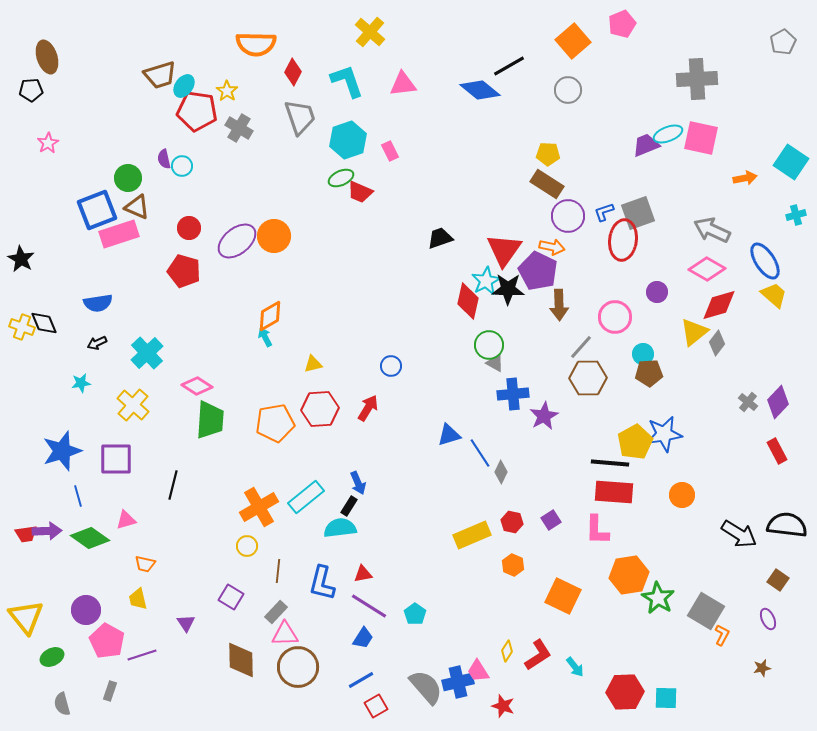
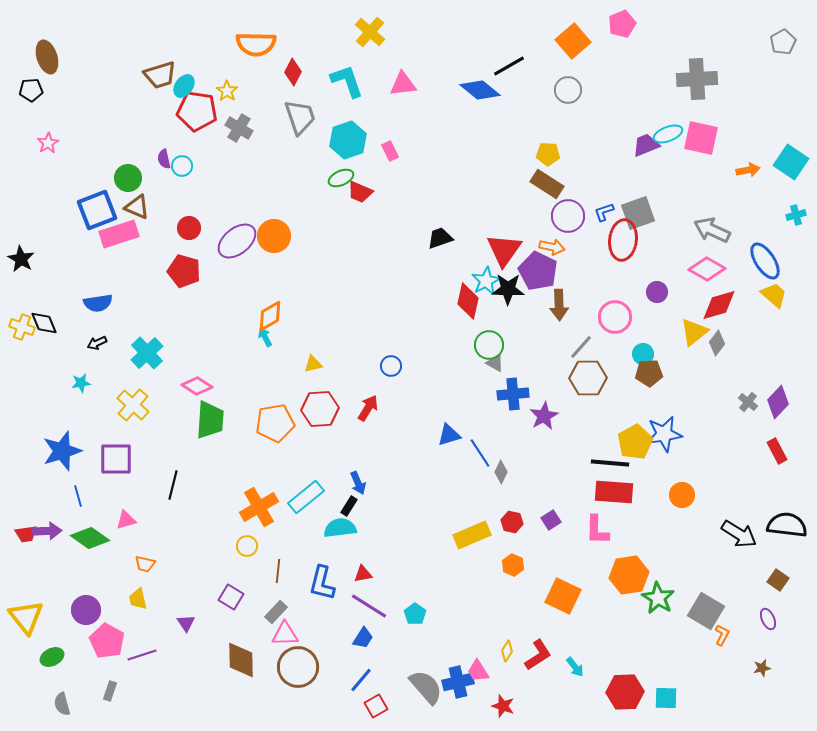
orange arrow at (745, 178): moved 3 px right, 8 px up
blue line at (361, 680): rotated 20 degrees counterclockwise
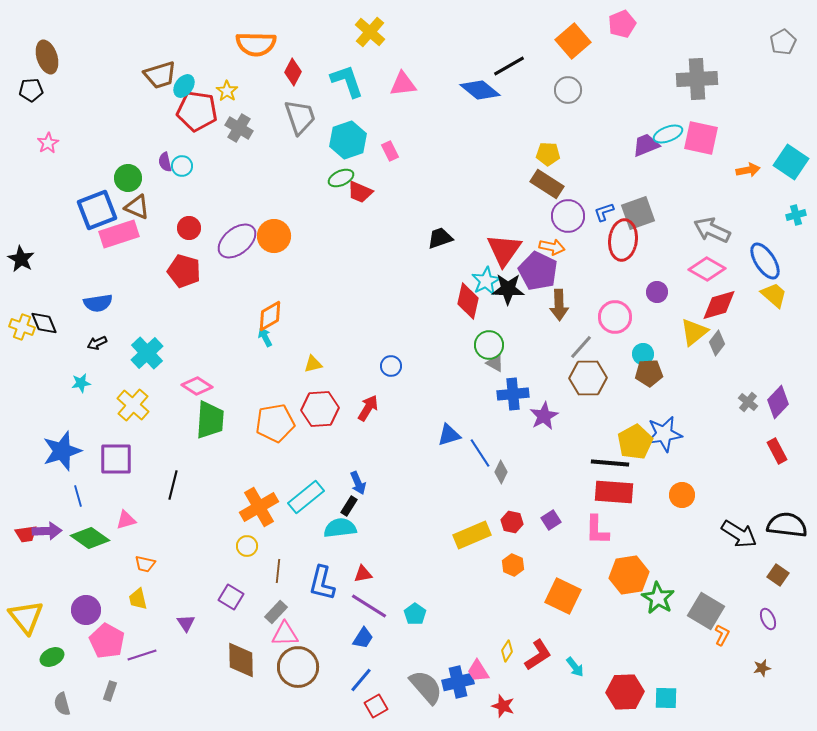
purple semicircle at (164, 159): moved 1 px right, 3 px down
brown square at (778, 580): moved 5 px up
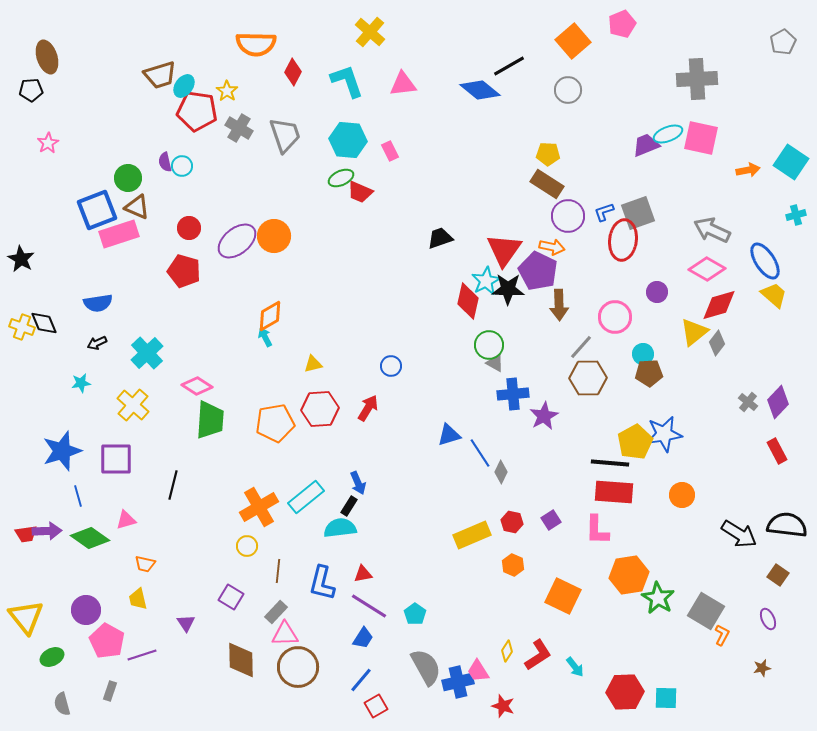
gray trapezoid at (300, 117): moved 15 px left, 18 px down
cyan hexagon at (348, 140): rotated 24 degrees clockwise
gray semicircle at (426, 687): moved 20 px up; rotated 12 degrees clockwise
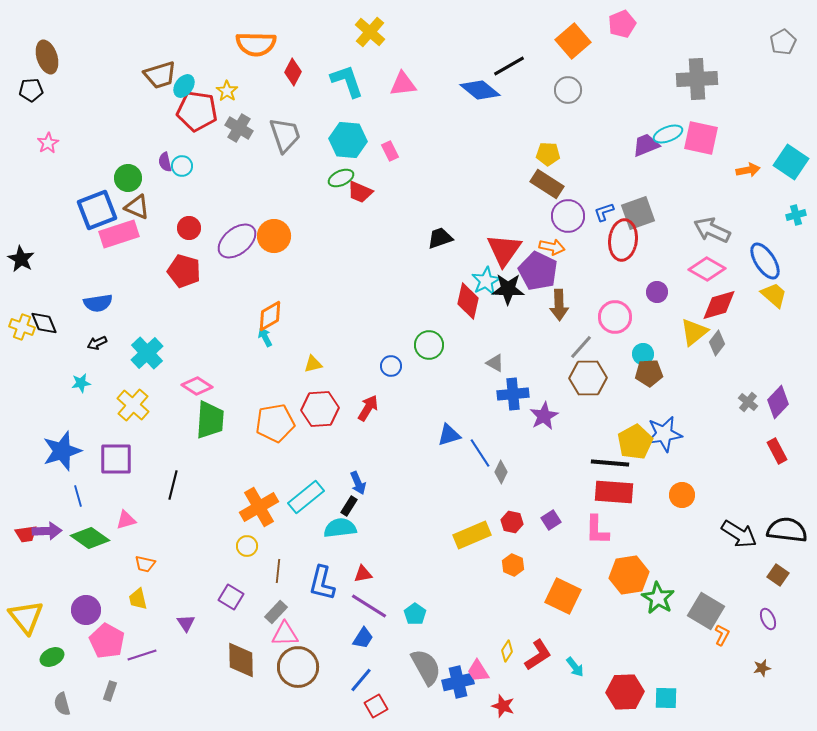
green circle at (489, 345): moved 60 px left
black semicircle at (787, 525): moved 5 px down
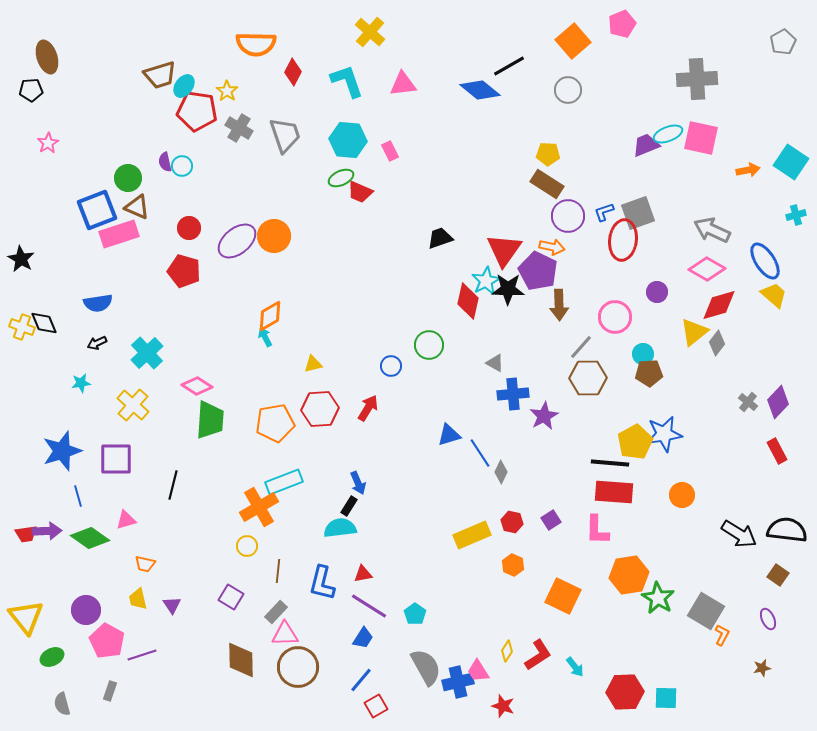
cyan rectangle at (306, 497): moved 22 px left, 15 px up; rotated 18 degrees clockwise
purple triangle at (186, 623): moved 14 px left, 18 px up
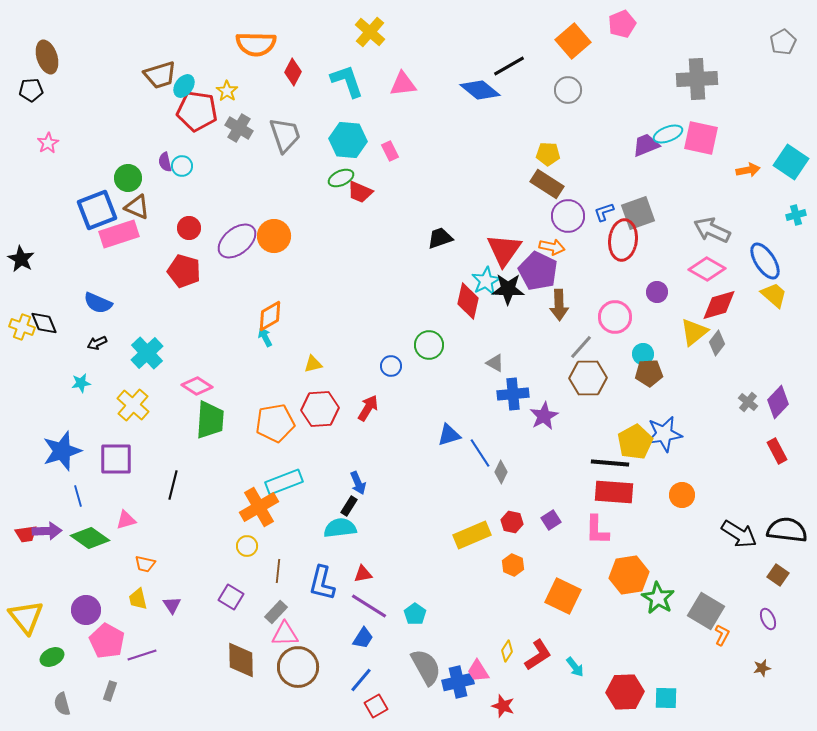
blue semicircle at (98, 303): rotated 32 degrees clockwise
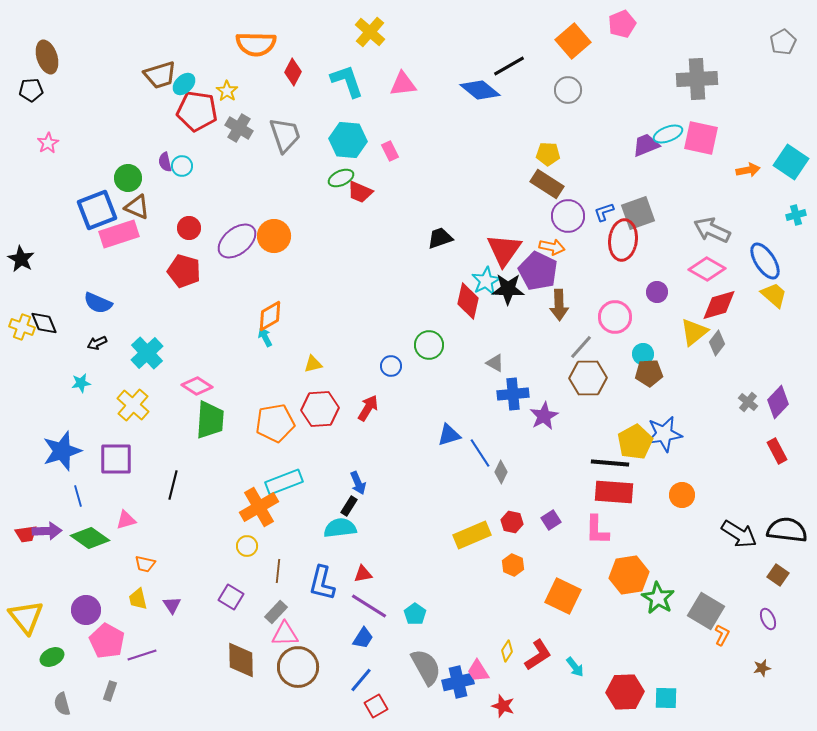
cyan ellipse at (184, 86): moved 2 px up; rotated 10 degrees clockwise
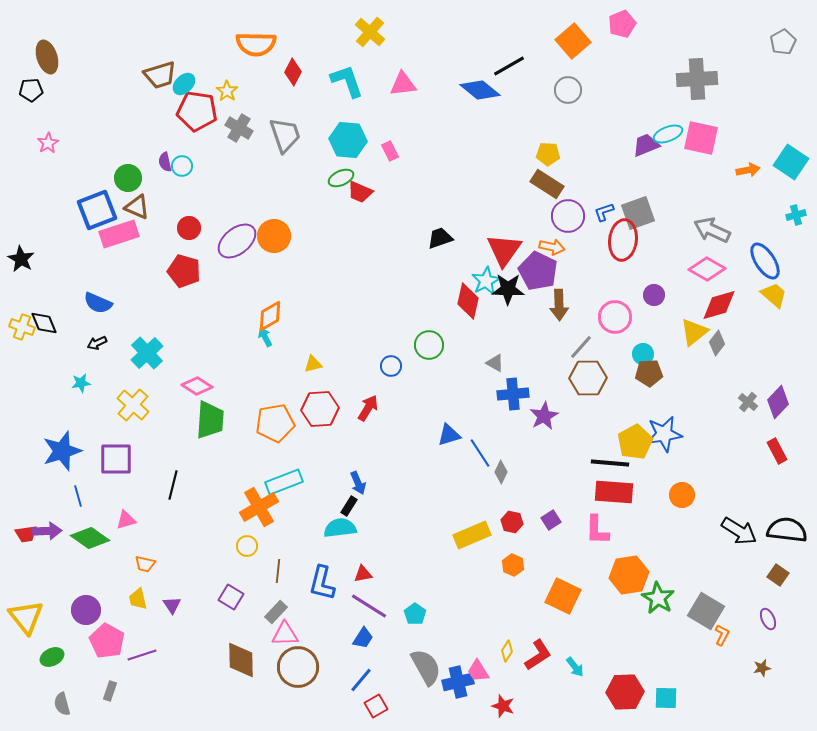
purple circle at (657, 292): moved 3 px left, 3 px down
black arrow at (739, 534): moved 3 px up
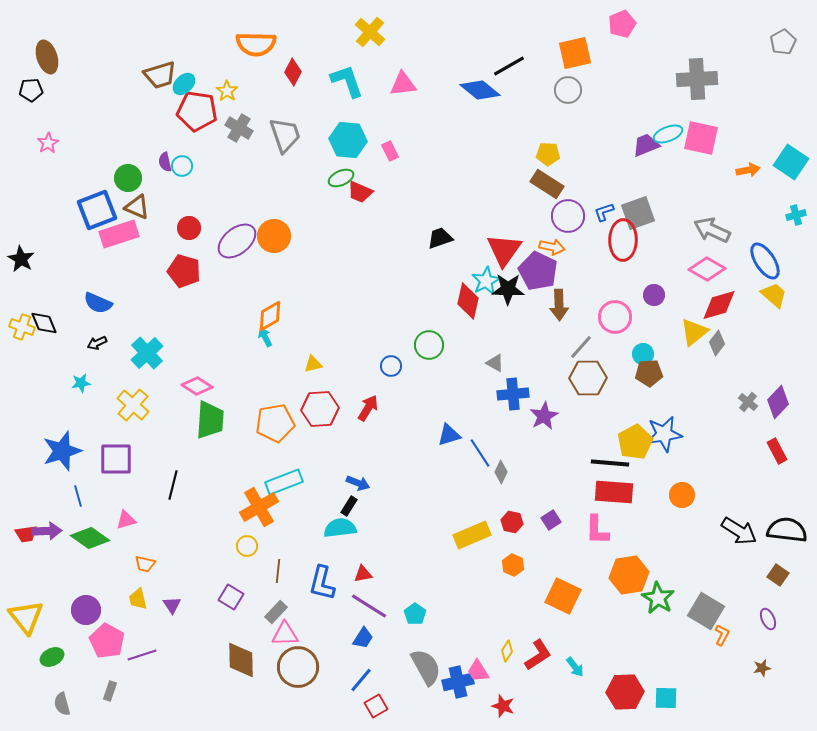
orange square at (573, 41): moved 2 px right, 12 px down; rotated 28 degrees clockwise
red ellipse at (623, 240): rotated 6 degrees counterclockwise
blue arrow at (358, 483): rotated 45 degrees counterclockwise
